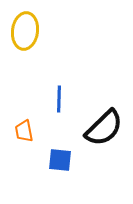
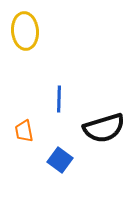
yellow ellipse: rotated 12 degrees counterclockwise
black semicircle: rotated 27 degrees clockwise
blue square: rotated 30 degrees clockwise
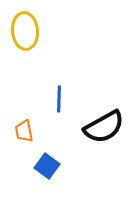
black semicircle: moved 1 px up; rotated 12 degrees counterclockwise
blue square: moved 13 px left, 6 px down
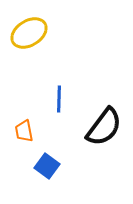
yellow ellipse: moved 4 px right, 2 px down; rotated 63 degrees clockwise
black semicircle: rotated 24 degrees counterclockwise
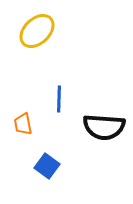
yellow ellipse: moved 8 px right, 2 px up; rotated 12 degrees counterclockwise
black semicircle: rotated 57 degrees clockwise
orange trapezoid: moved 1 px left, 7 px up
